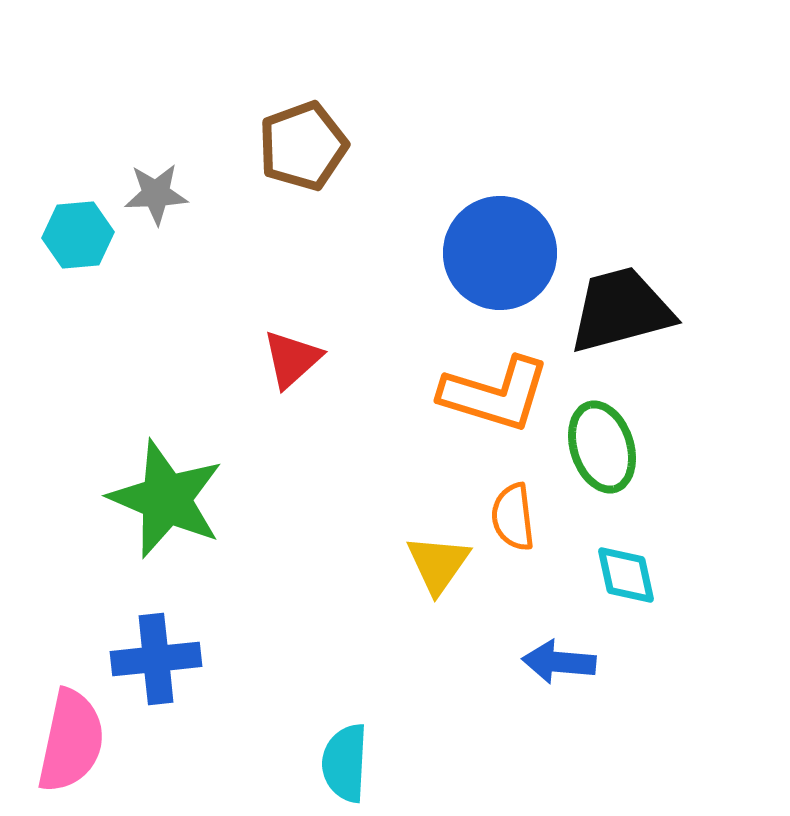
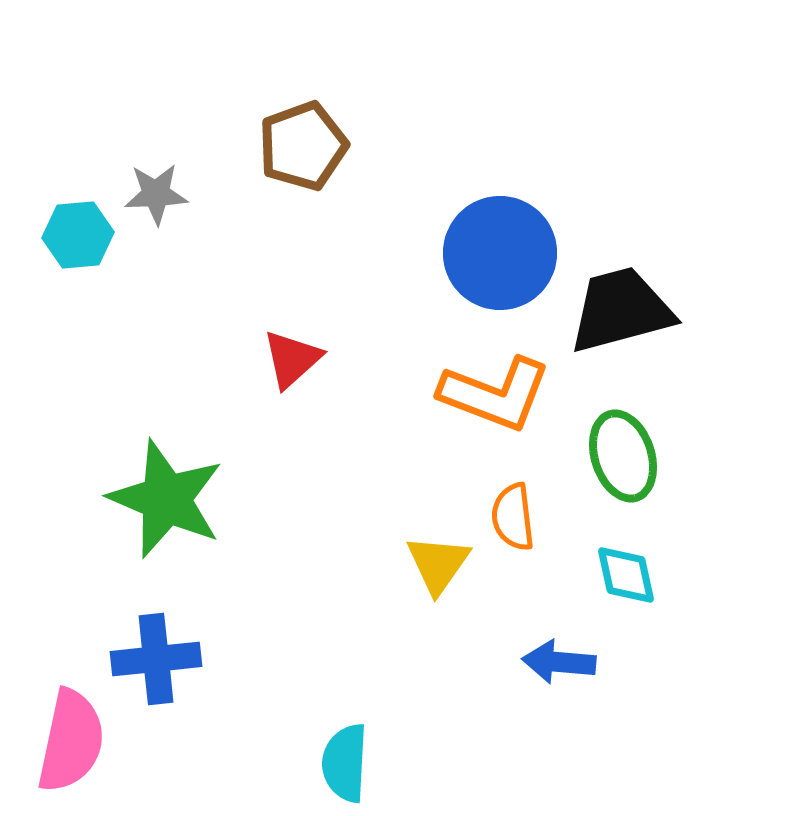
orange L-shape: rotated 4 degrees clockwise
green ellipse: moved 21 px right, 9 px down
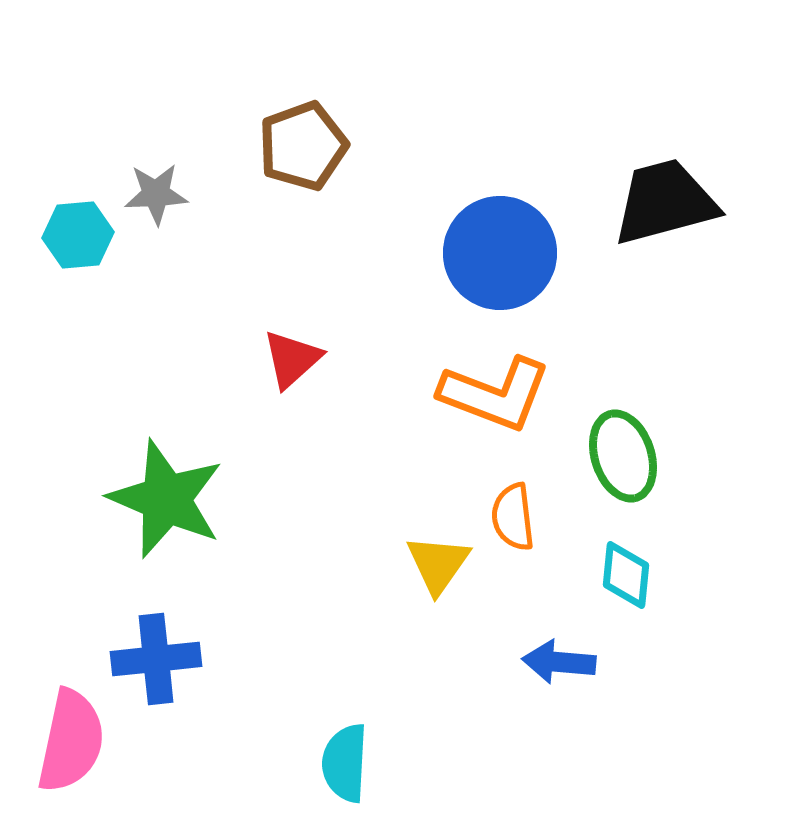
black trapezoid: moved 44 px right, 108 px up
cyan diamond: rotated 18 degrees clockwise
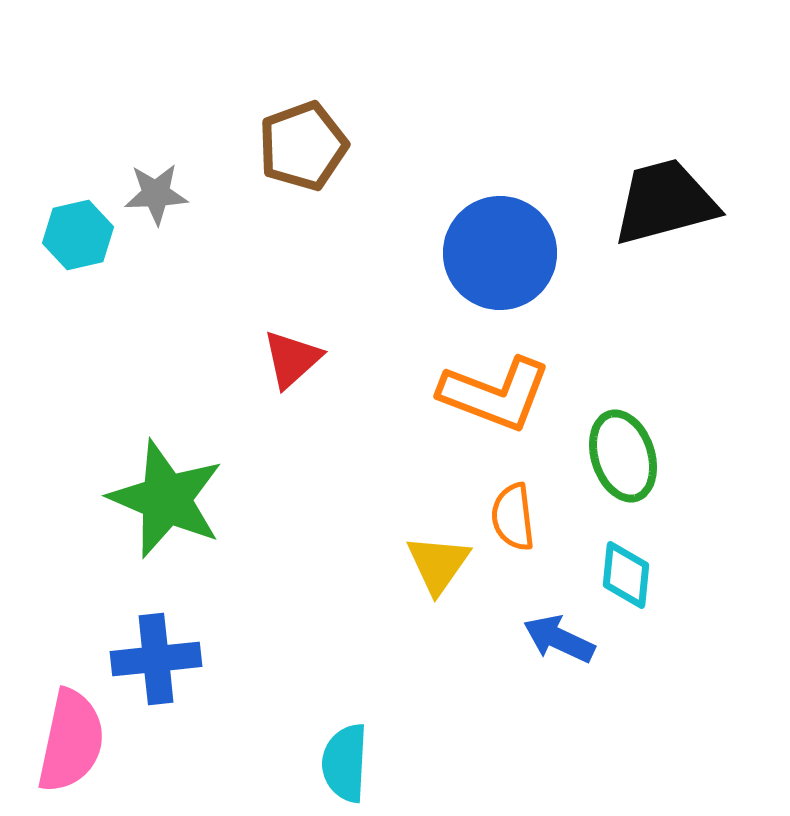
cyan hexagon: rotated 8 degrees counterclockwise
blue arrow: moved 23 px up; rotated 20 degrees clockwise
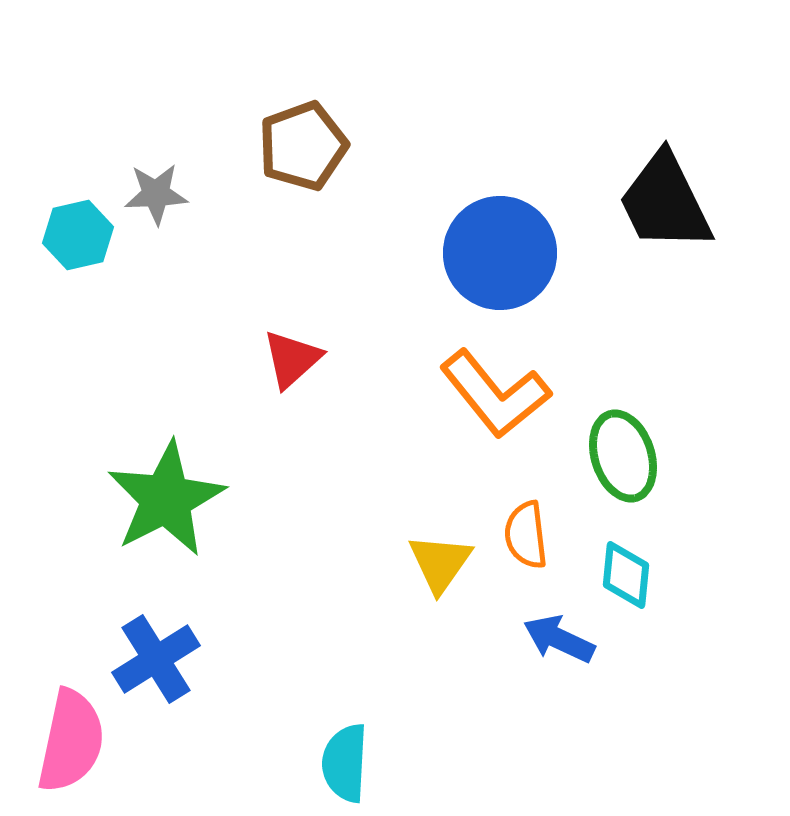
black trapezoid: rotated 101 degrees counterclockwise
orange L-shape: rotated 30 degrees clockwise
green star: rotated 22 degrees clockwise
orange semicircle: moved 13 px right, 18 px down
yellow triangle: moved 2 px right, 1 px up
blue cross: rotated 26 degrees counterclockwise
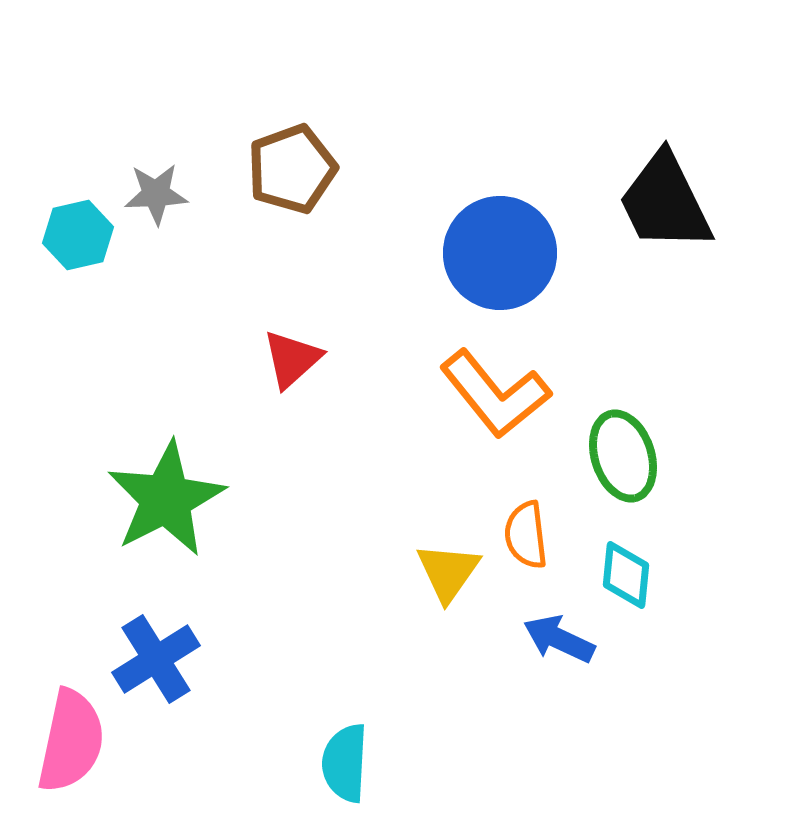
brown pentagon: moved 11 px left, 23 px down
yellow triangle: moved 8 px right, 9 px down
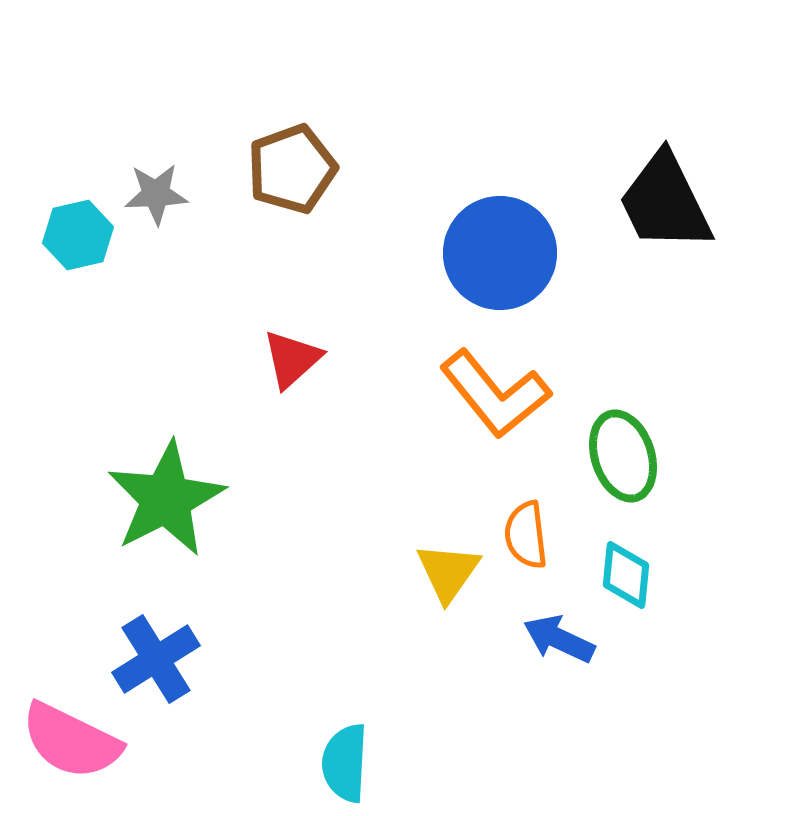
pink semicircle: rotated 104 degrees clockwise
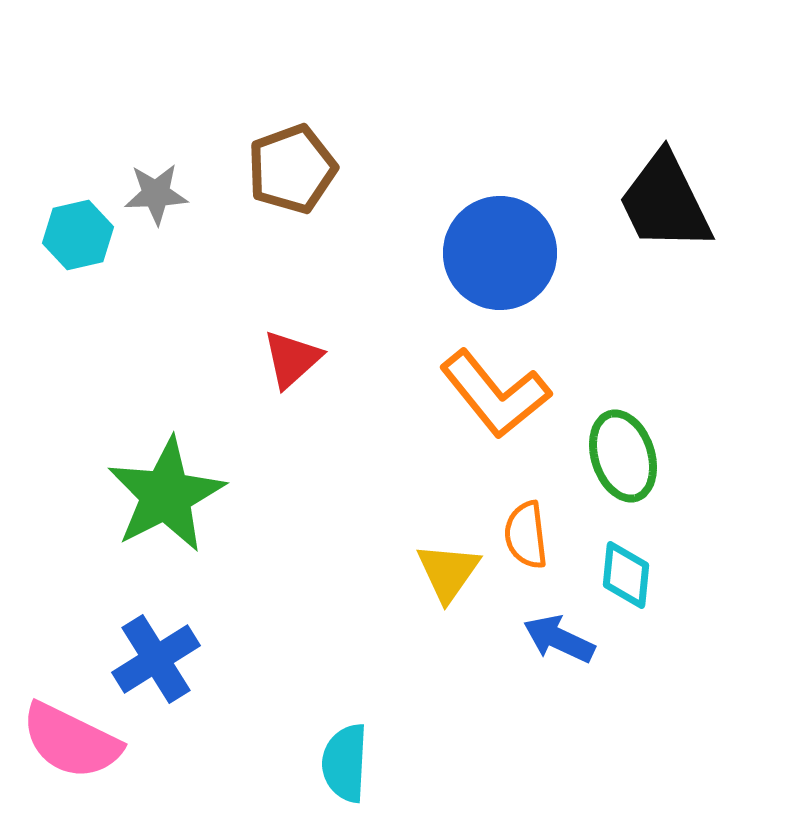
green star: moved 4 px up
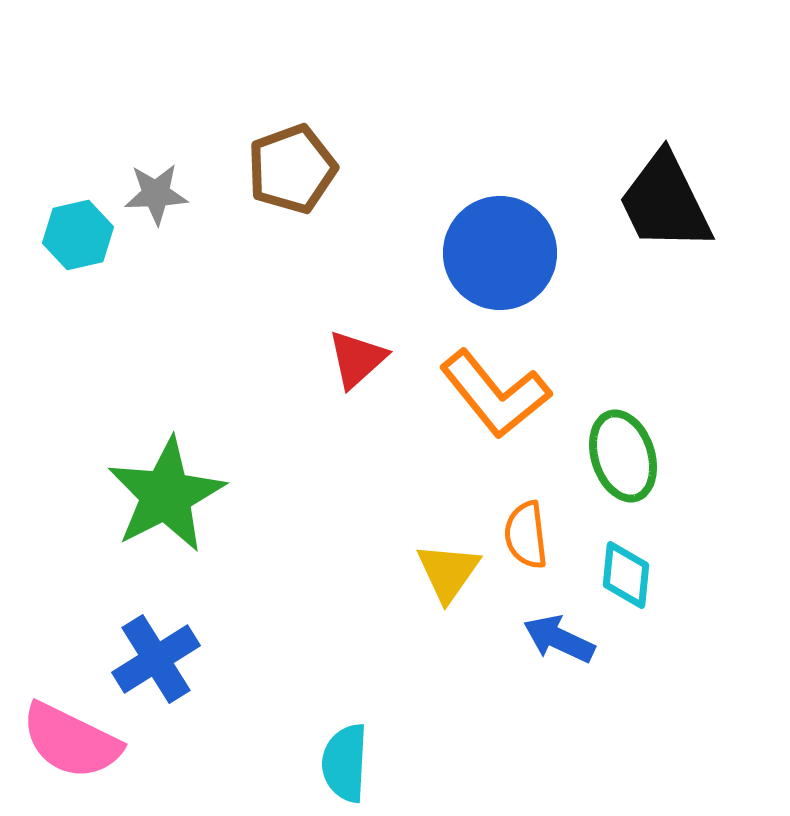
red triangle: moved 65 px right
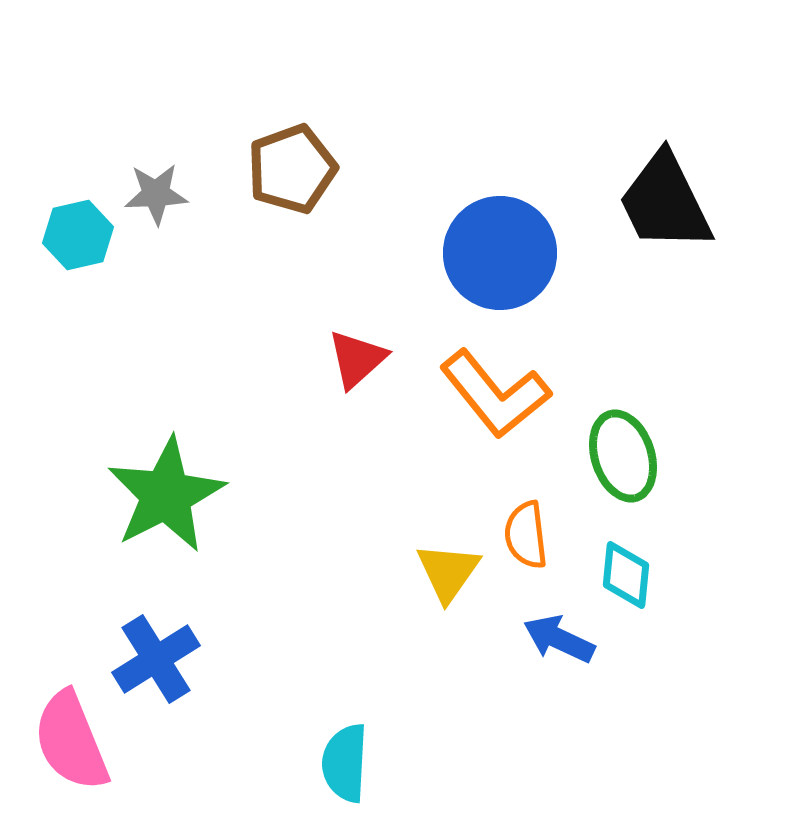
pink semicircle: rotated 42 degrees clockwise
